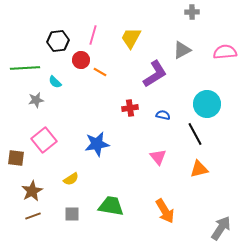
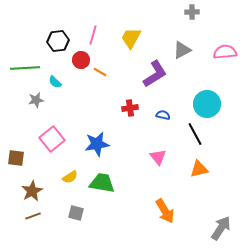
pink square: moved 8 px right, 1 px up
yellow semicircle: moved 1 px left, 2 px up
green trapezoid: moved 9 px left, 23 px up
gray square: moved 4 px right, 1 px up; rotated 14 degrees clockwise
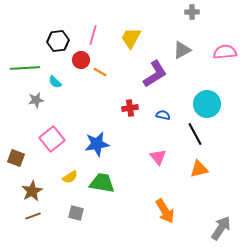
brown square: rotated 12 degrees clockwise
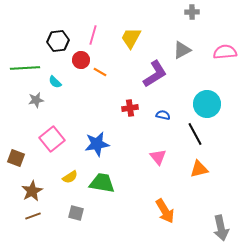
gray arrow: rotated 135 degrees clockwise
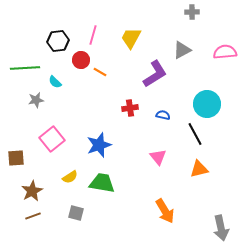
blue star: moved 2 px right, 1 px down; rotated 10 degrees counterclockwise
brown square: rotated 24 degrees counterclockwise
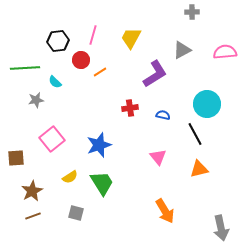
orange line: rotated 64 degrees counterclockwise
green trapezoid: rotated 48 degrees clockwise
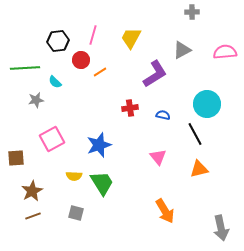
pink square: rotated 10 degrees clockwise
yellow semicircle: moved 4 px right, 1 px up; rotated 35 degrees clockwise
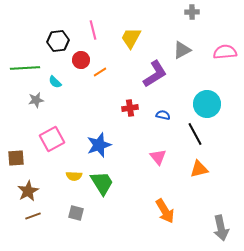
pink line: moved 5 px up; rotated 30 degrees counterclockwise
brown star: moved 4 px left
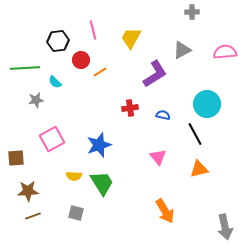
brown star: rotated 25 degrees clockwise
gray arrow: moved 4 px right, 1 px up
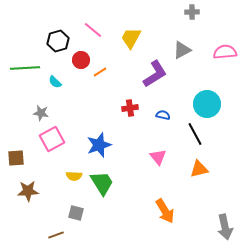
pink line: rotated 36 degrees counterclockwise
black hexagon: rotated 10 degrees counterclockwise
gray star: moved 5 px right, 13 px down; rotated 21 degrees clockwise
brown line: moved 23 px right, 19 px down
